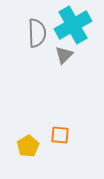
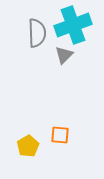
cyan cross: rotated 9 degrees clockwise
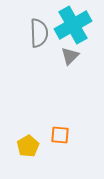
cyan cross: rotated 9 degrees counterclockwise
gray semicircle: moved 2 px right
gray triangle: moved 6 px right, 1 px down
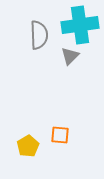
cyan cross: moved 7 px right; rotated 21 degrees clockwise
gray semicircle: moved 2 px down
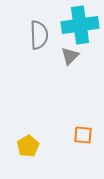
orange square: moved 23 px right
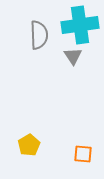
gray triangle: moved 3 px right; rotated 18 degrees counterclockwise
orange square: moved 19 px down
yellow pentagon: moved 1 px right, 1 px up
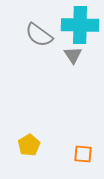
cyan cross: rotated 9 degrees clockwise
gray semicircle: rotated 128 degrees clockwise
gray triangle: moved 1 px up
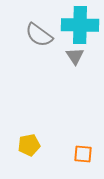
gray triangle: moved 2 px right, 1 px down
yellow pentagon: rotated 20 degrees clockwise
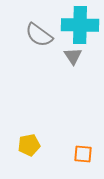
gray triangle: moved 2 px left
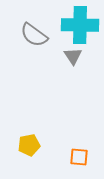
gray semicircle: moved 5 px left
orange square: moved 4 px left, 3 px down
